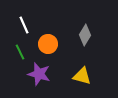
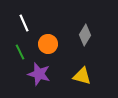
white line: moved 2 px up
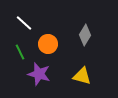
white line: rotated 24 degrees counterclockwise
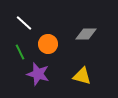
gray diamond: moved 1 px right, 1 px up; rotated 60 degrees clockwise
purple star: moved 1 px left
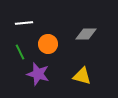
white line: rotated 48 degrees counterclockwise
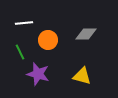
orange circle: moved 4 px up
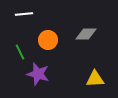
white line: moved 9 px up
yellow triangle: moved 13 px right, 3 px down; rotated 18 degrees counterclockwise
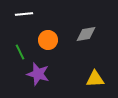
gray diamond: rotated 10 degrees counterclockwise
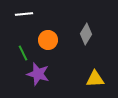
gray diamond: rotated 50 degrees counterclockwise
green line: moved 3 px right, 1 px down
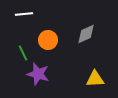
gray diamond: rotated 35 degrees clockwise
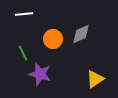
gray diamond: moved 5 px left
orange circle: moved 5 px right, 1 px up
purple star: moved 2 px right
yellow triangle: rotated 30 degrees counterclockwise
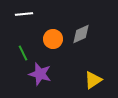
yellow triangle: moved 2 px left, 1 px down
